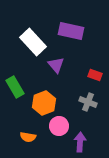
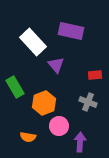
red rectangle: rotated 24 degrees counterclockwise
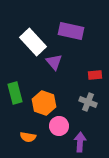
purple triangle: moved 2 px left, 3 px up
green rectangle: moved 6 px down; rotated 15 degrees clockwise
orange hexagon: rotated 20 degrees counterclockwise
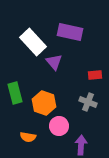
purple rectangle: moved 1 px left, 1 px down
purple arrow: moved 1 px right, 3 px down
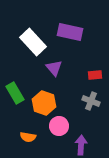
purple triangle: moved 6 px down
green rectangle: rotated 15 degrees counterclockwise
gray cross: moved 3 px right, 1 px up
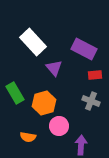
purple rectangle: moved 14 px right, 17 px down; rotated 15 degrees clockwise
orange hexagon: rotated 25 degrees clockwise
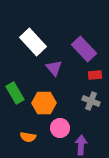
purple rectangle: rotated 20 degrees clockwise
orange hexagon: rotated 15 degrees clockwise
pink circle: moved 1 px right, 2 px down
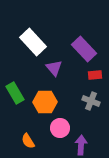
orange hexagon: moved 1 px right, 1 px up
orange semicircle: moved 4 px down; rotated 49 degrees clockwise
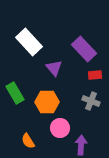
white rectangle: moved 4 px left
orange hexagon: moved 2 px right
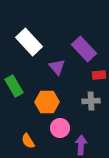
purple triangle: moved 3 px right, 1 px up
red rectangle: moved 4 px right
green rectangle: moved 1 px left, 7 px up
gray cross: rotated 24 degrees counterclockwise
